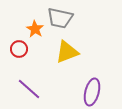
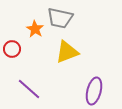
red circle: moved 7 px left
purple ellipse: moved 2 px right, 1 px up
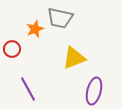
orange star: rotated 18 degrees clockwise
yellow triangle: moved 7 px right, 6 px down
purple line: moved 1 px left; rotated 20 degrees clockwise
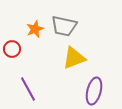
gray trapezoid: moved 4 px right, 8 px down
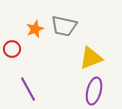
yellow triangle: moved 17 px right
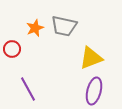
orange star: moved 1 px up
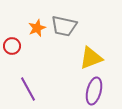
orange star: moved 2 px right
red circle: moved 3 px up
